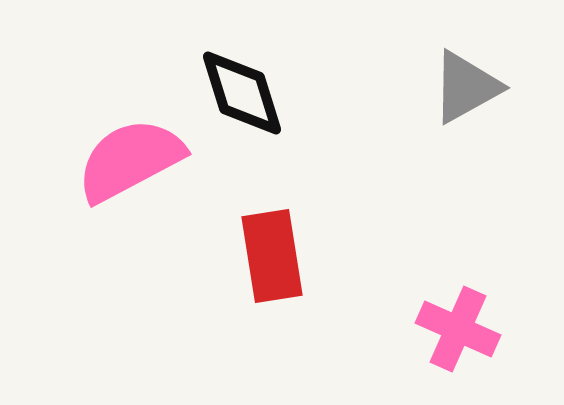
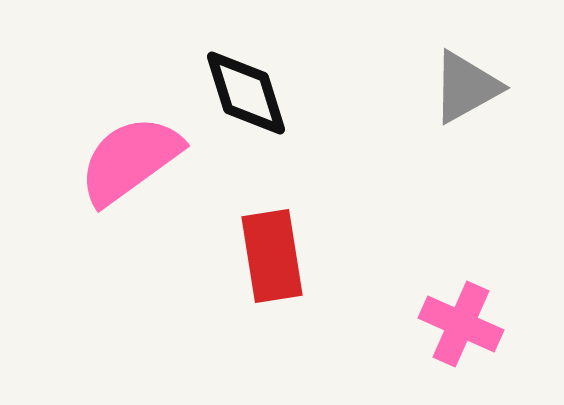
black diamond: moved 4 px right
pink semicircle: rotated 8 degrees counterclockwise
pink cross: moved 3 px right, 5 px up
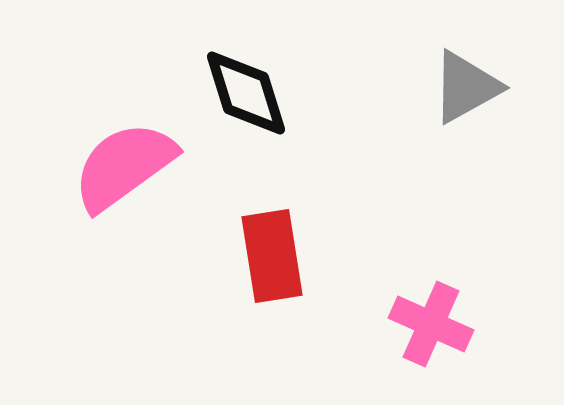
pink semicircle: moved 6 px left, 6 px down
pink cross: moved 30 px left
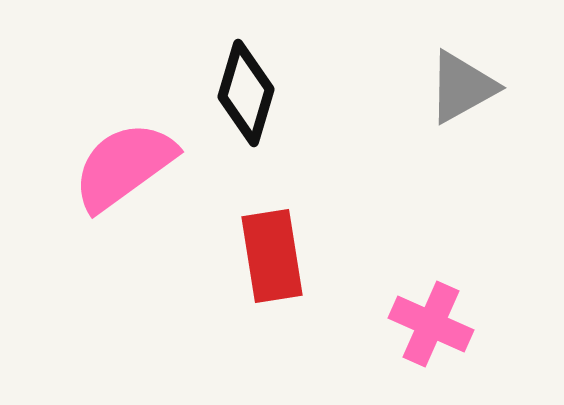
gray triangle: moved 4 px left
black diamond: rotated 34 degrees clockwise
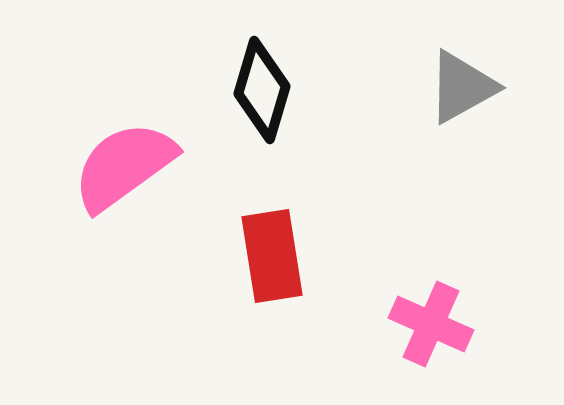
black diamond: moved 16 px right, 3 px up
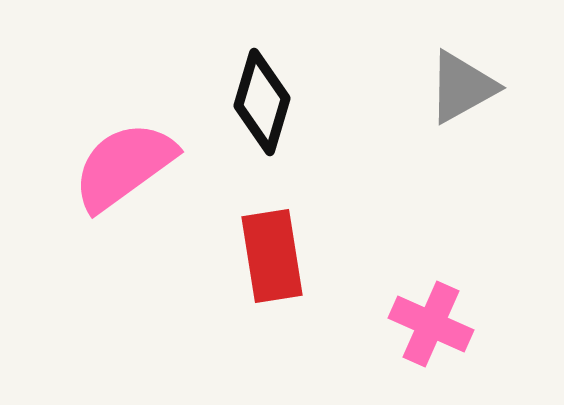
black diamond: moved 12 px down
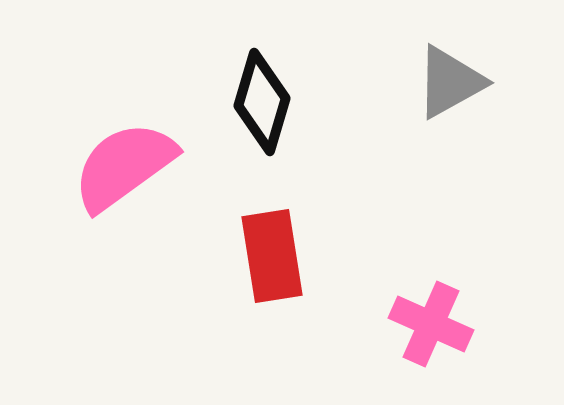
gray triangle: moved 12 px left, 5 px up
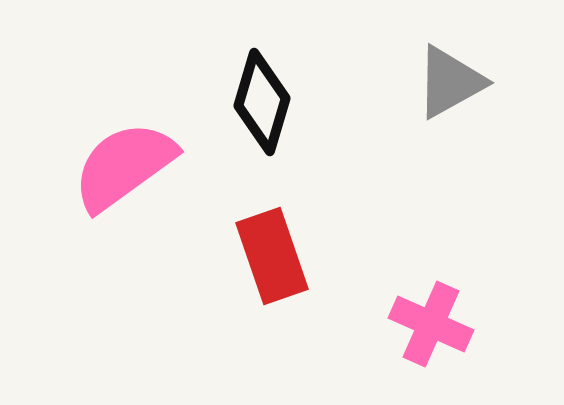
red rectangle: rotated 10 degrees counterclockwise
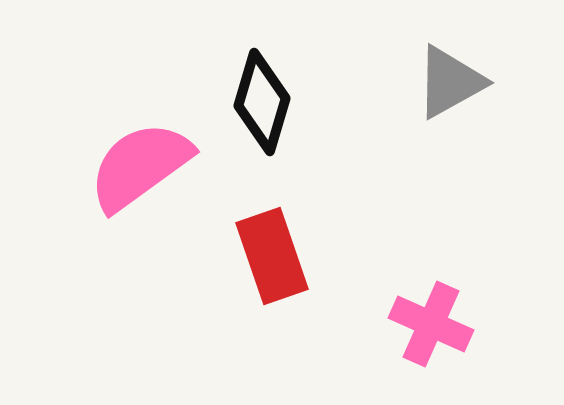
pink semicircle: moved 16 px right
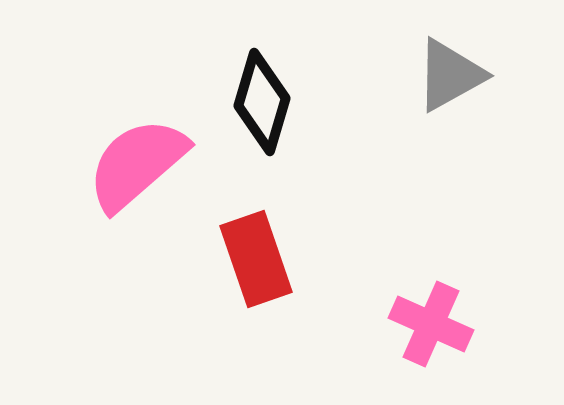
gray triangle: moved 7 px up
pink semicircle: moved 3 px left, 2 px up; rotated 5 degrees counterclockwise
red rectangle: moved 16 px left, 3 px down
